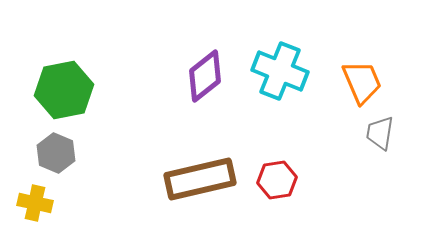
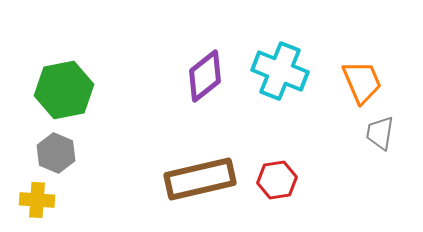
yellow cross: moved 2 px right, 3 px up; rotated 8 degrees counterclockwise
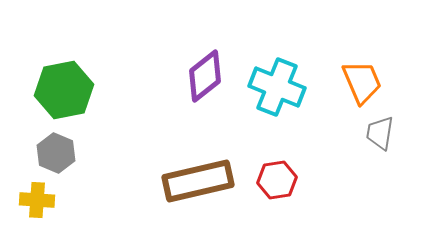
cyan cross: moved 3 px left, 16 px down
brown rectangle: moved 2 px left, 2 px down
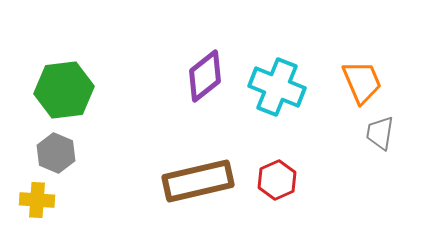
green hexagon: rotated 4 degrees clockwise
red hexagon: rotated 15 degrees counterclockwise
